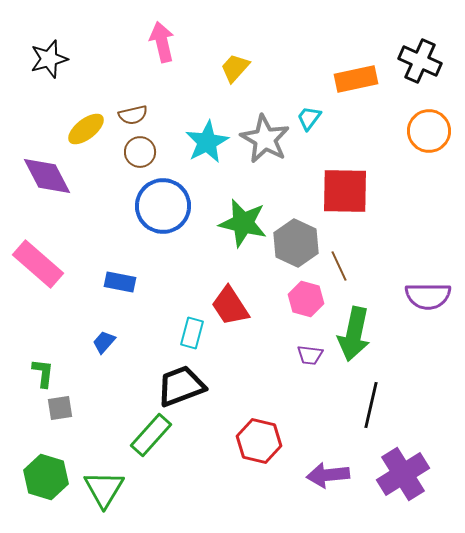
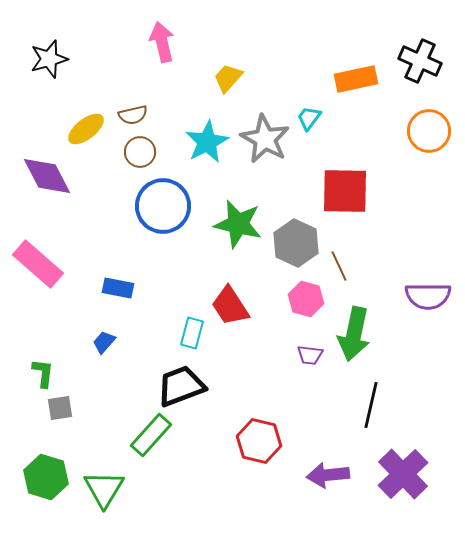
yellow trapezoid: moved 7 px left, 10 px down
green star: moved 5 px left, 1 px down
blue rectangle: moved 2 px left, 6 px down
purple cross: rotated 12 degrees counterclockwise
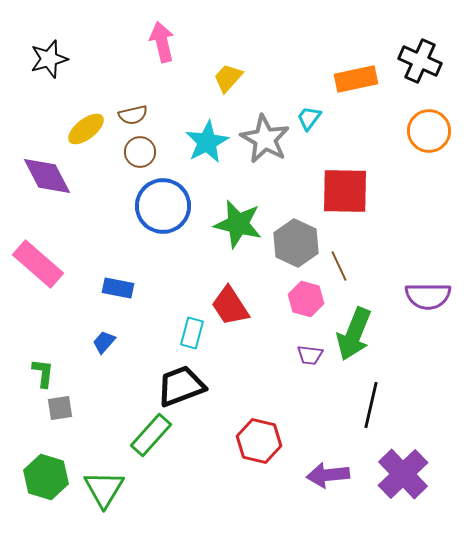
green arrow: rotated 10 degrees clockwise
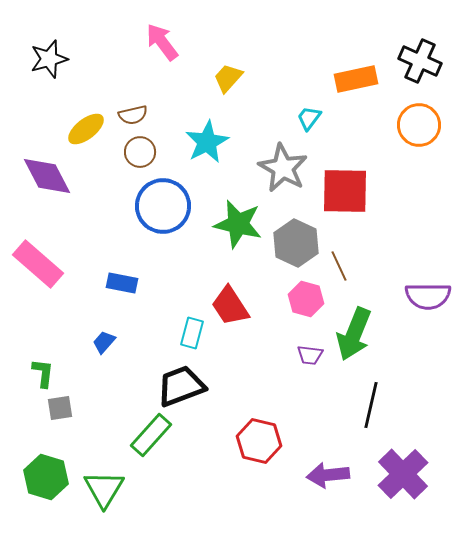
pink arrow: rotated 24 degrees counterclockwise
orange circle: moved 10 px left, 6 px up
gray star: moved 18 px right, 29 px down
blue rectangle: moved 4 px right, 5 px up
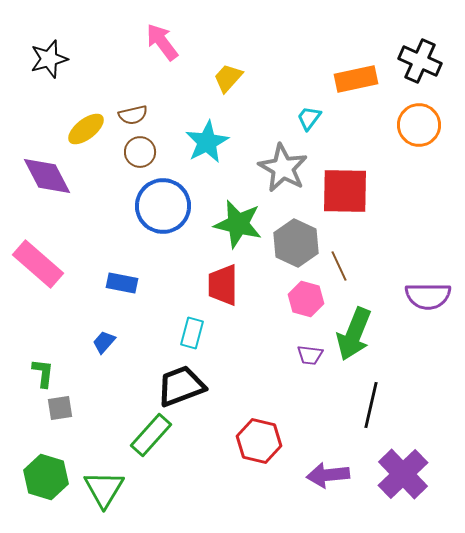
red trapezoid: moved 7 px left, 21 px up; rotated 33 degrees clockwise
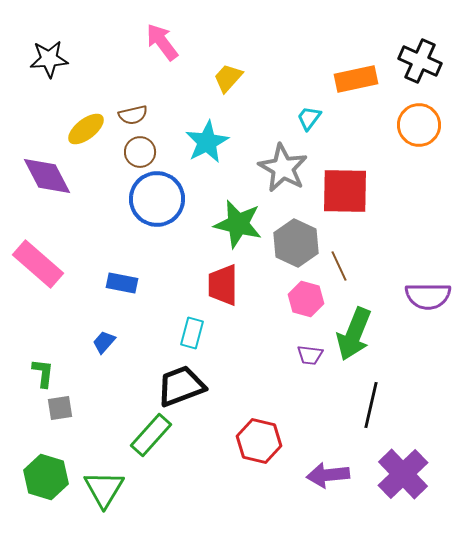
black star: rotated 12 degrees clockwise
blue circle: moved 6 px left, 7 px up
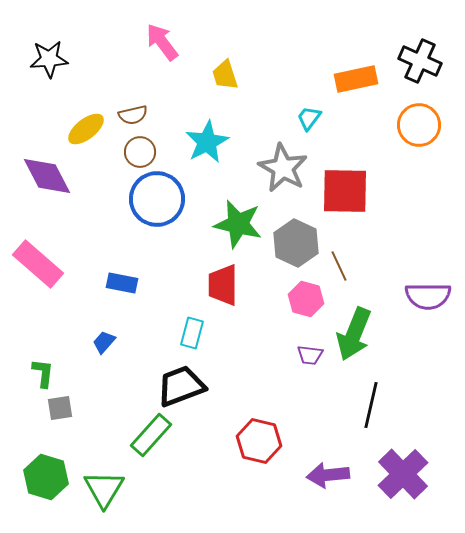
yellow trapezoid: moved 3 px left, 3 px up; rotated 60 degrees counterclockwise
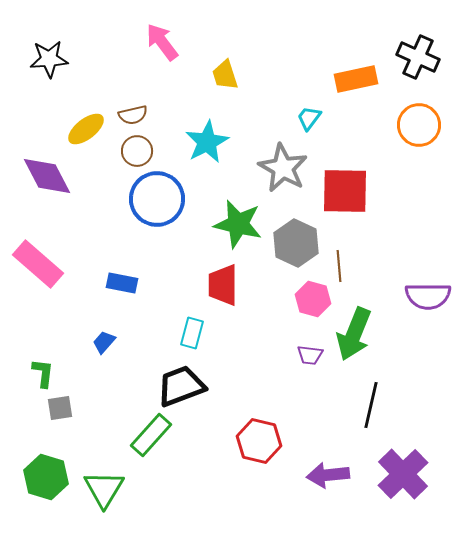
black cross: moved 2 px left, 4 px up
brown circle: moved 3 px left, 1 px up
brown line: rotated 20 degrees clockwise
pink hexagon: moved 7 px right
